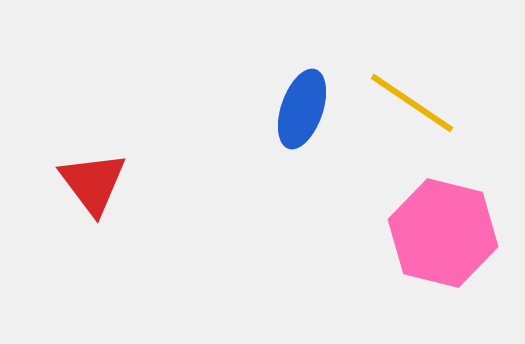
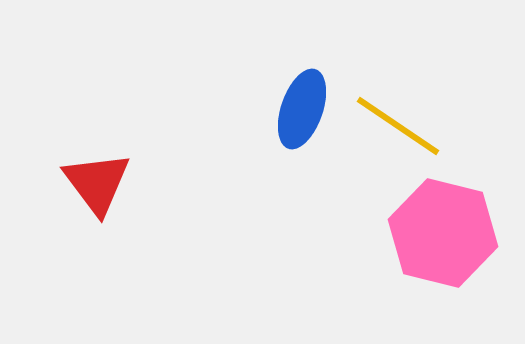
yellow line: moved 14 px left, 23 px down
red triangle: moved 4 px right
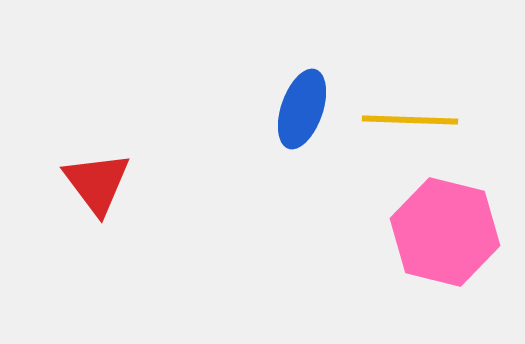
yellow line: moved 12 px right, 6 px up; rotated 32 degrees counterclockwise
pink hexagon: moved 2 px right, 1 px up
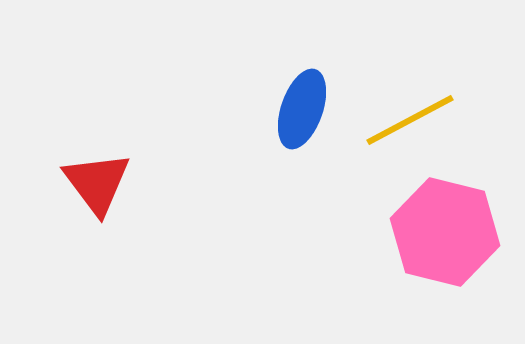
yellow line: rotated 30 degrees counterclockwise
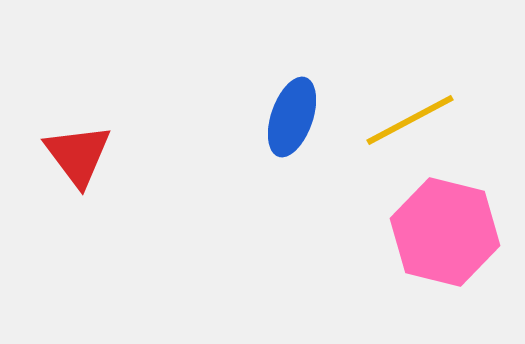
blue ellipse: moved 10 px left, 8 px down
red triangle: moved 19 px left, 28 px up
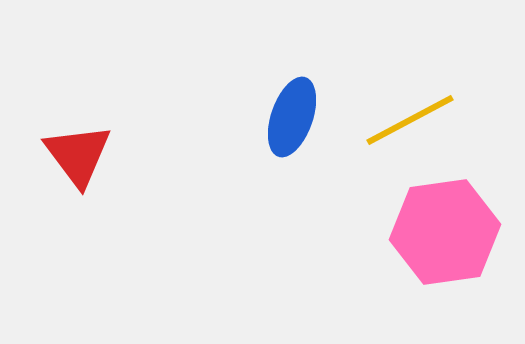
pink hexagon: rotated 22 degrees counterclockwise
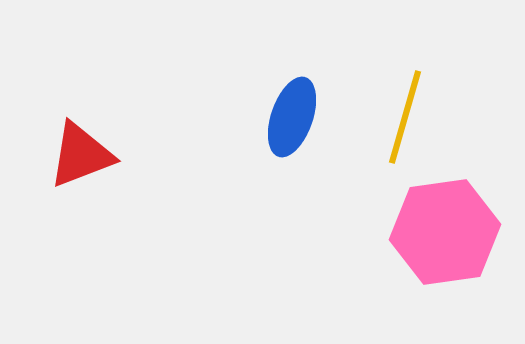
yellow line: moved 5 px left, 3 px up; rotated 46 degrees counterclockwise
red triangle: moved 3 px right; rotated 46 degrees clockwise
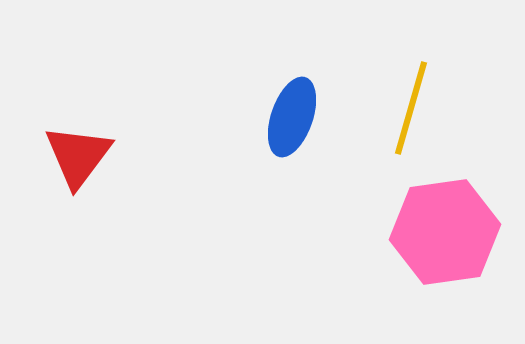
yellow line: moved 6 px right, 9 px up
red triangle: moved 3 px left, 1 px down; rotated 32 degrees counterclockwise
